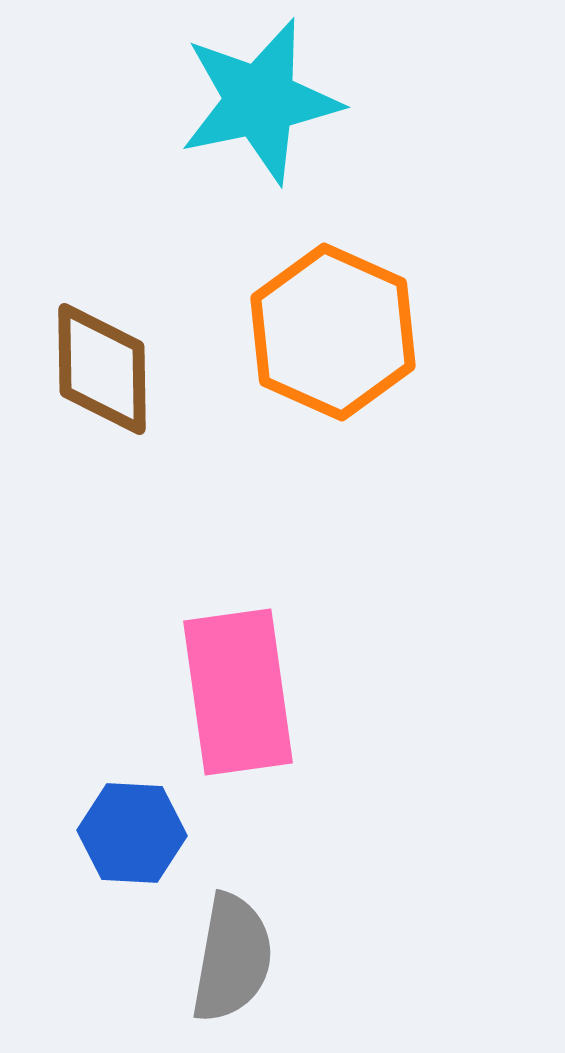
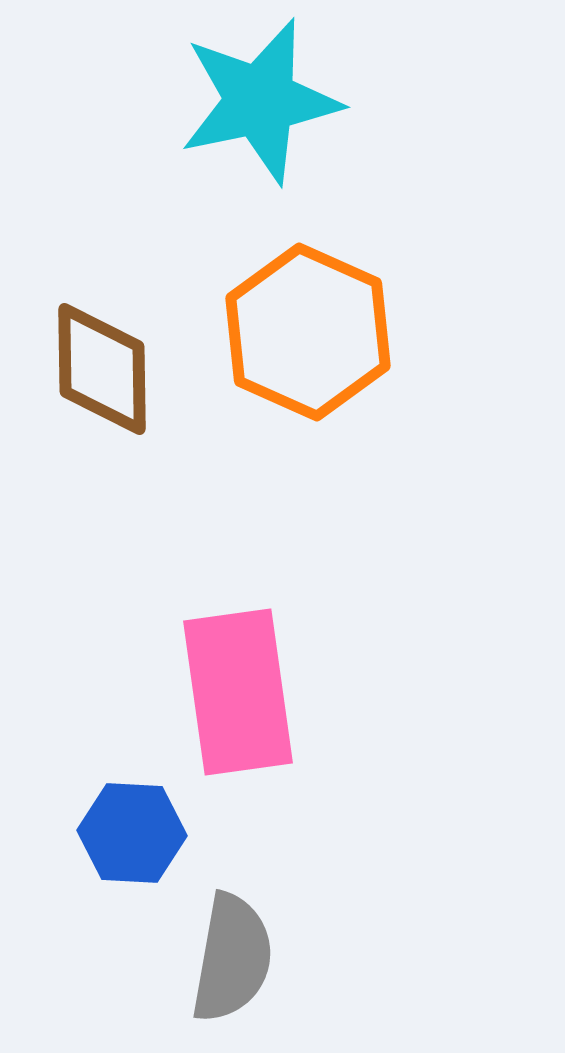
orange hexagon: moved 25 px left
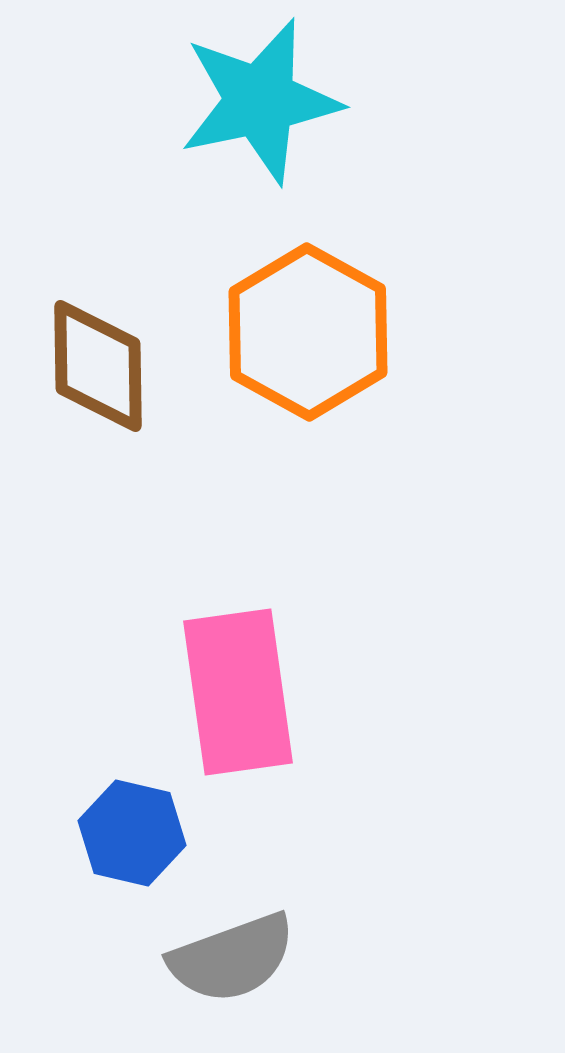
orange hexagon: rotated 5 degrees clockwise
brown diamond: moved 4 px left, 3 px up
blue hexagon: rotated 10 degrees clockwise
gray semicircle: rotated 60 degrees clockwise
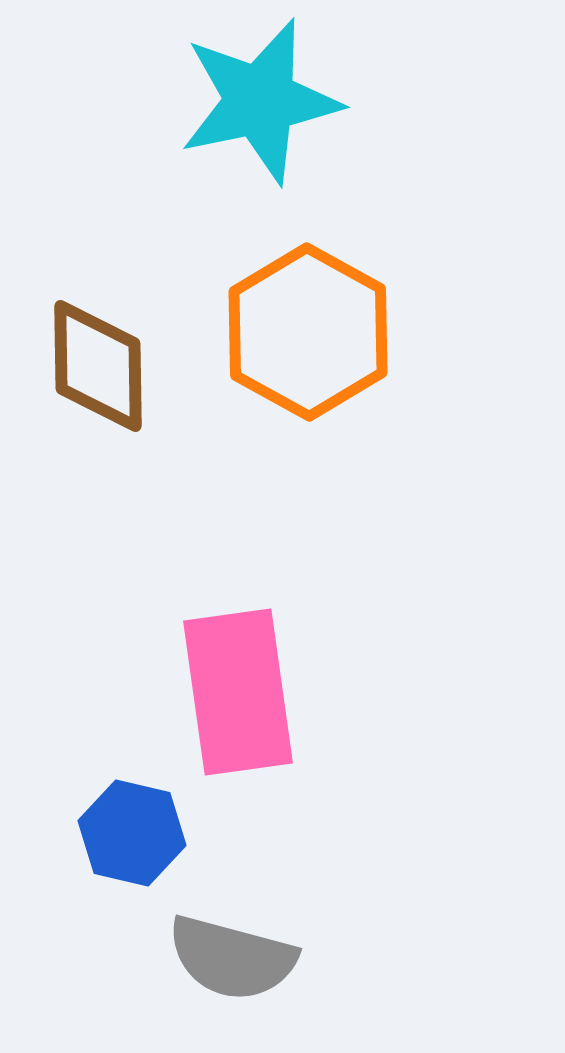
gray semicircle: rotated 35 degrees clockwise
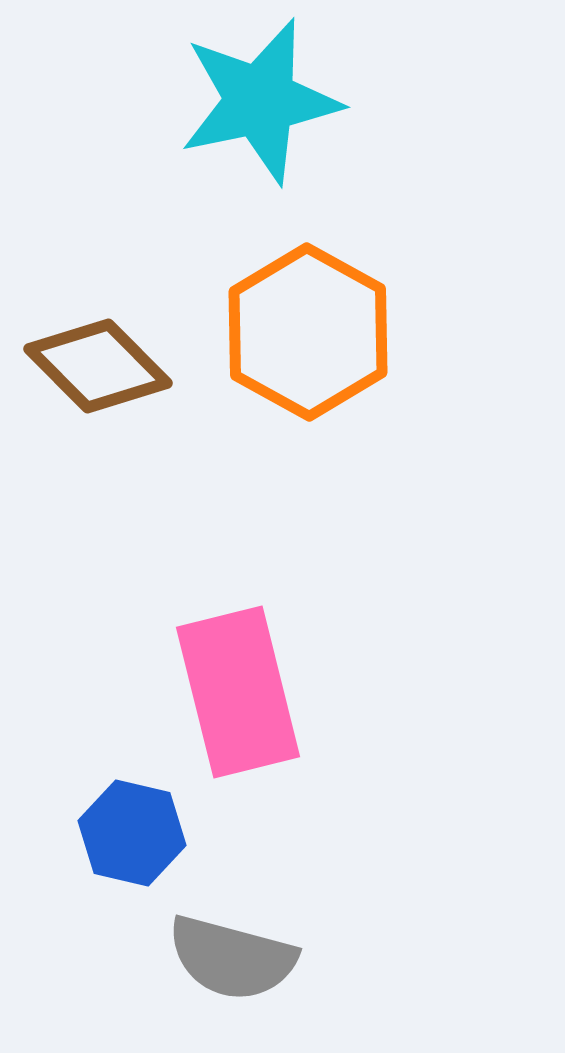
brown diamond: rotated 44 degrees counterclockwise
pink rectangle: rotated 6 degrees counterclockwise
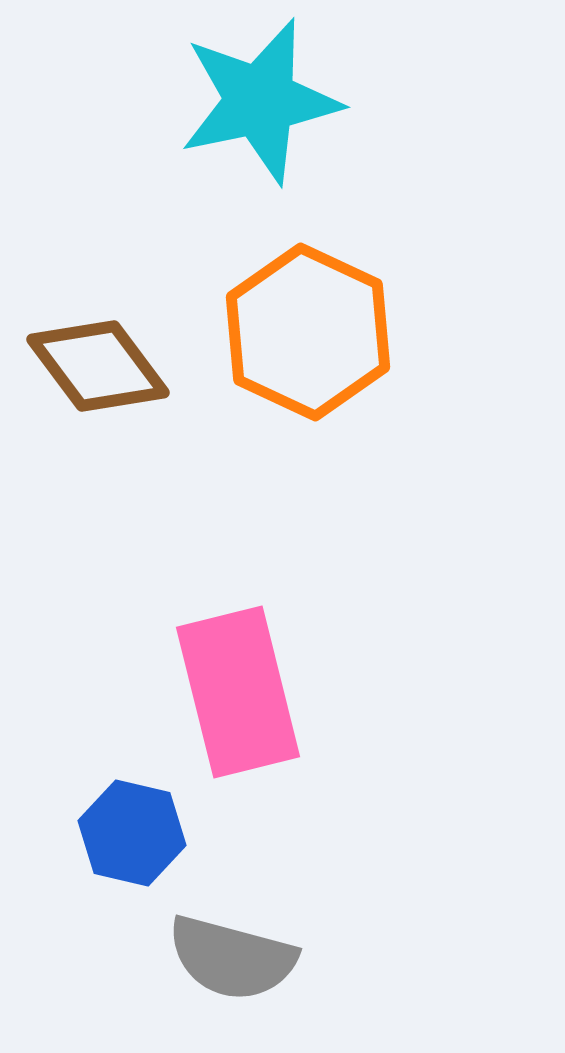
orange hexagon: rotated 4 degrees counterclockwise
brown diamond: rotated 8 degrees clockwise
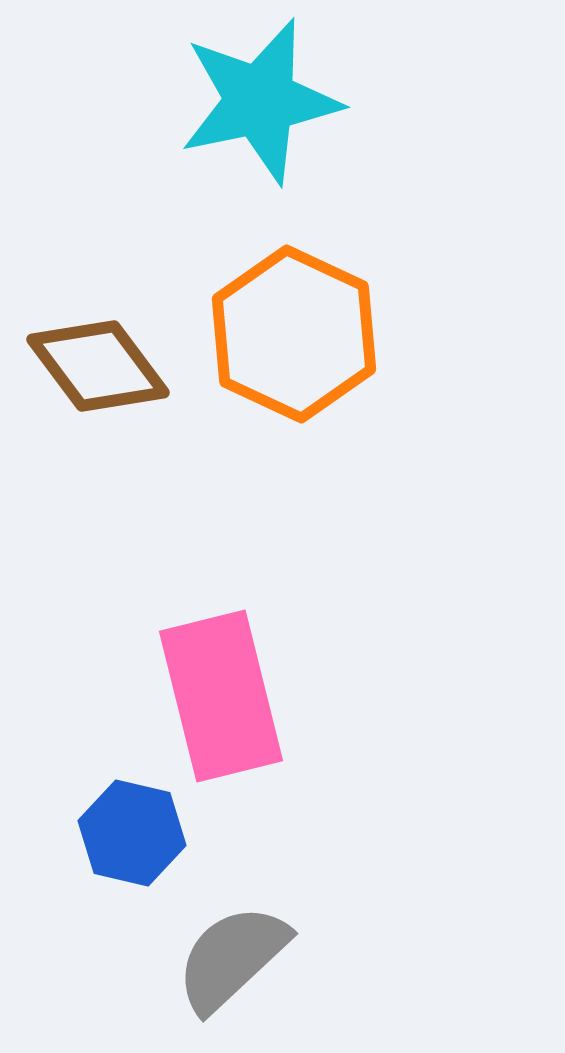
orange hexagon: moved 14 px left, 2 px down
pink rectangle: moved 17 px left, 4 px down
gray semicircle: rotated 122 degrees clockwise
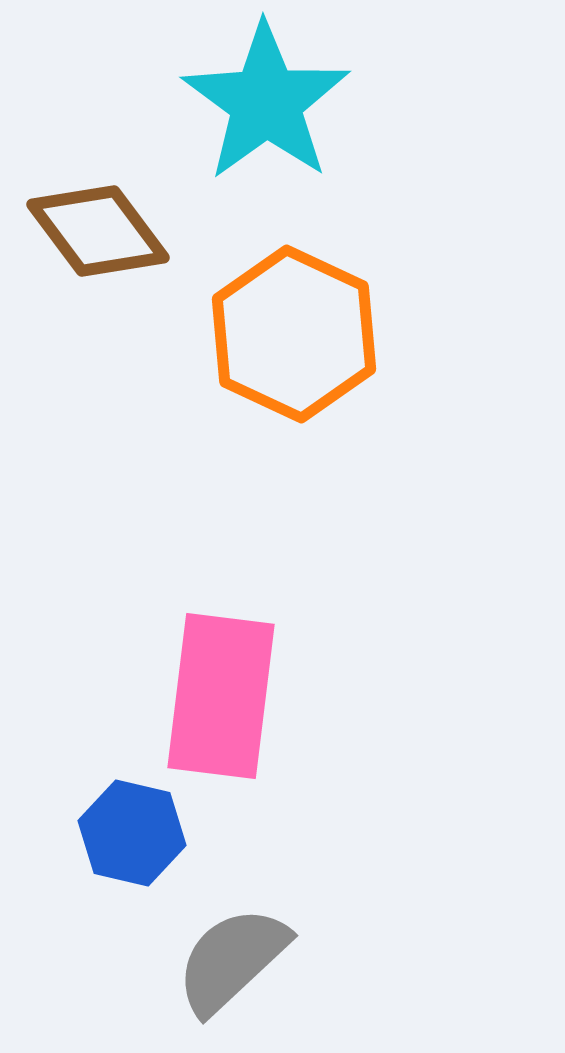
cyan star: moved 6 px right, 1 px down; rotated 24 degrees counterclockwise
brown diamond: moved 135 px up
pink rectangle: rotated 21 degrees clockwise
gray semicircle: moved 2 px down
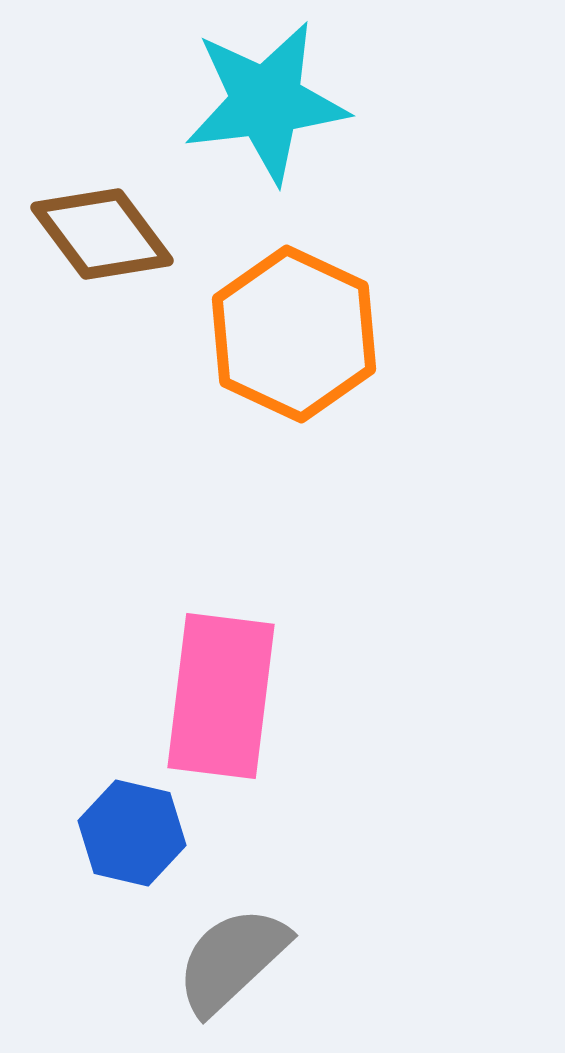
cyan star: rotated 29 degrees clockwise
brown diamond: moved 4 px right, 3 px down
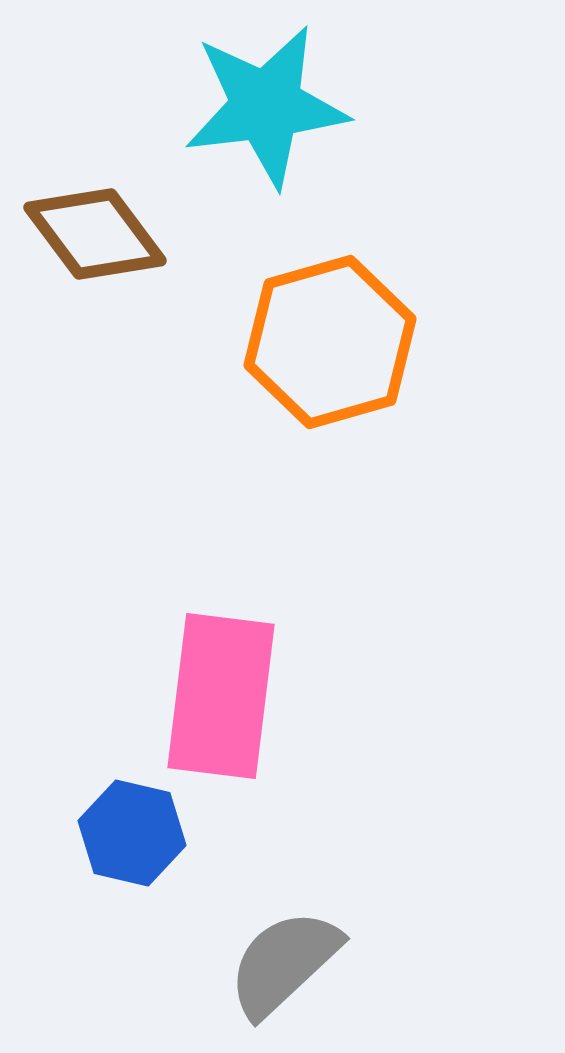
cyan star: moved 4 px down
brown diamond: moved 7 px left
orange hexagon: moved 36 px right, 8 px down; rotated 19 degrees clockwise
gray semicircle: moved 52 px right, 3 px down
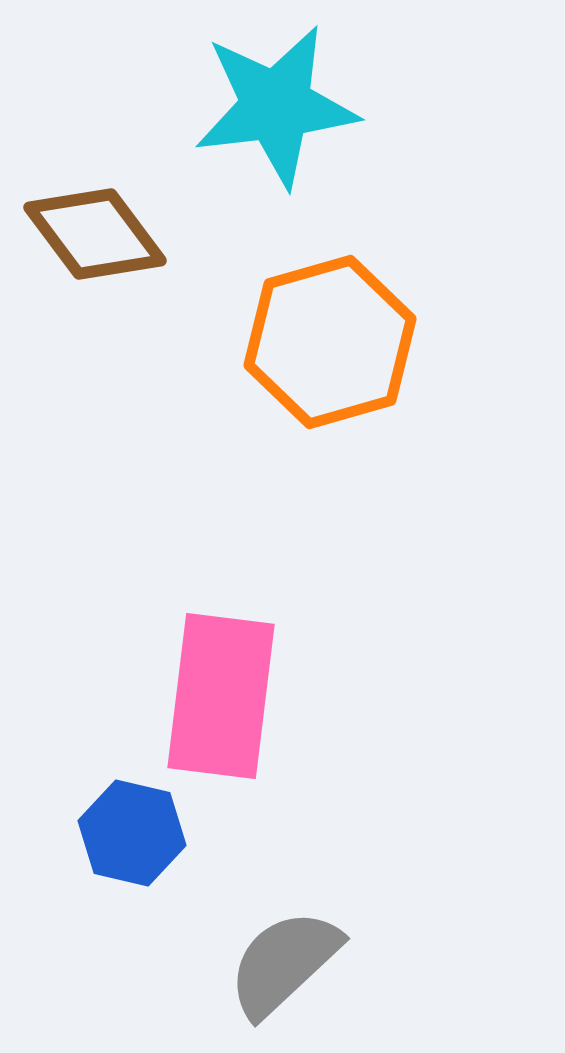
cyan star: moved 10 px right
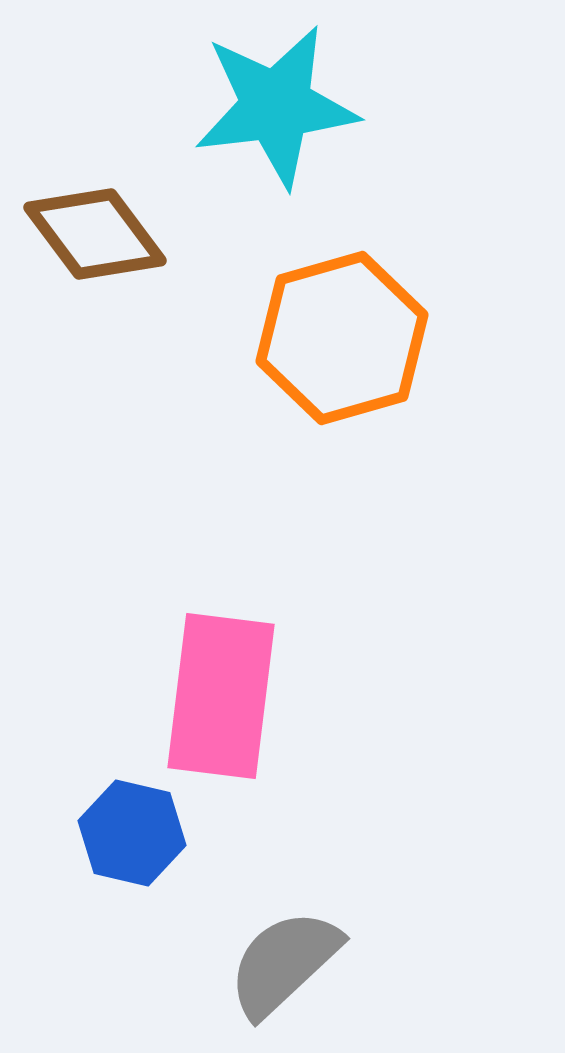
orange hexagon: moved 12 px right, 4 px up
